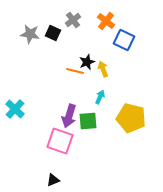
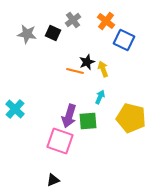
gray star: moved 3 px left
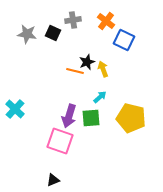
gray cross: rotated 28 degrees clockwise
cyan arrow: rotated 24 degrees clockwise
green square: moved 3 px right, 3 px up
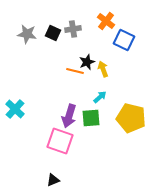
gray cross: moved 9 px down
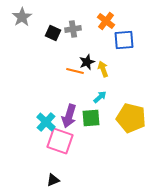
gray star: moved 5 px left, 17 px up; rotated 30 degrees clockwise
blue square: rotated 30 degrees counterclockwise
cyan cross: moved 31 px right, 13 px down
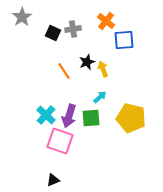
orange line: moved 11 px left; rotated 42 degrees clockwise
cyan cross: moved 7 px up
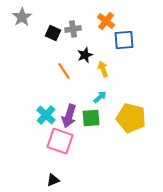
black star: moved 2 px left, 7 px up
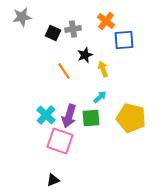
gray star: rotated 24 degrees clockwise
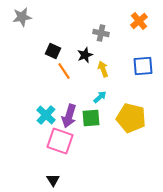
orange cross: moved 33 px right; rotated 12 degrees clockwise
gray cross: moved 28 px right, 4 px down; rotated 21 degrees clockwise
black square: moved 18 px down
blue square: moved 19 px right, 26 px down
black triangle: rotated 40 degrees counterclockwise
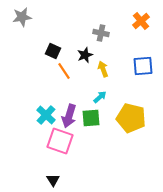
orange cross: moved 2 px right
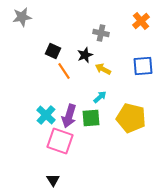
yellow arrow: rotated 42 degrees counterclockwise
